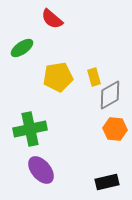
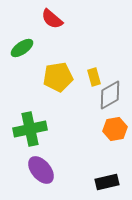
orange hexagon: rotated 15 degrees counterclockwise
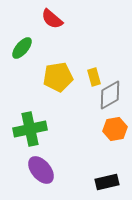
green ellipse: rotated 15 degrees counterclockwise
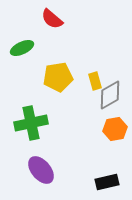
green ellipse: rotated 25 degrees clockwise
yellow rectangle: moved 1 px right, 4 px down
green cross: moved 1 px right, 6 px up
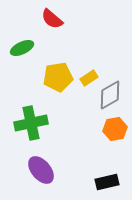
yellow rectangle: moved 6 px left, 3 px up; rotated 72 degrees clockwise
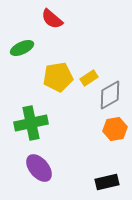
purple ellipse: moved 2 px left, 2 px up
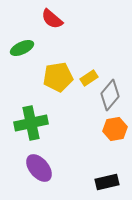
gray diamond: rotated 20 degrees counterclockwise
